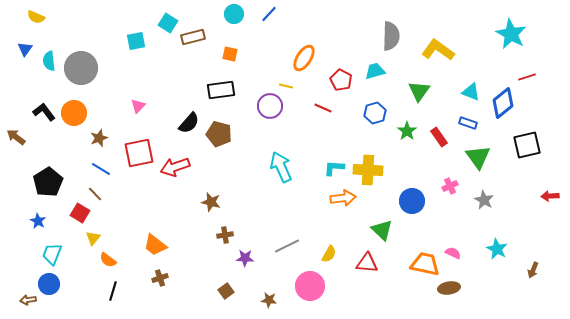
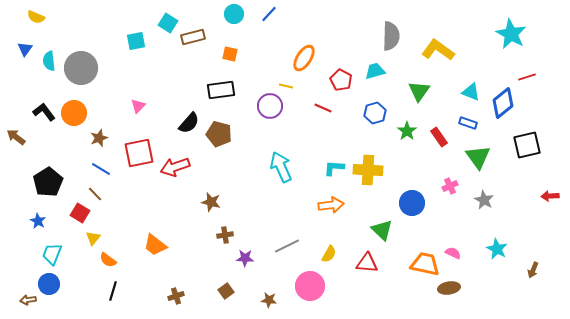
orange arrow at (343, 198): moved 12 px left, 7 px down
blue circle at (412, 201): moved 2 px down
brown cross at (160, 278): moved 16 px right, 18 px down
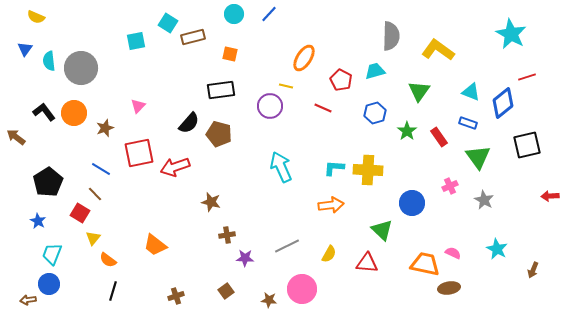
brown star at (99, 138): moved 6 px right, 10 px up
brown cross at (225, 235): moved 2 px right
pink circle at (310, 286): moved 8 px left, 3 px down
